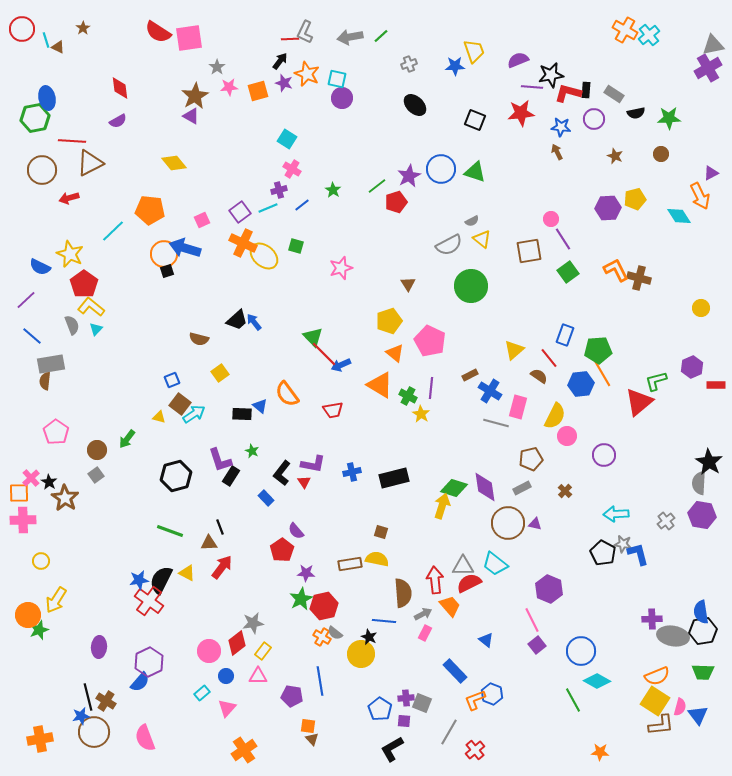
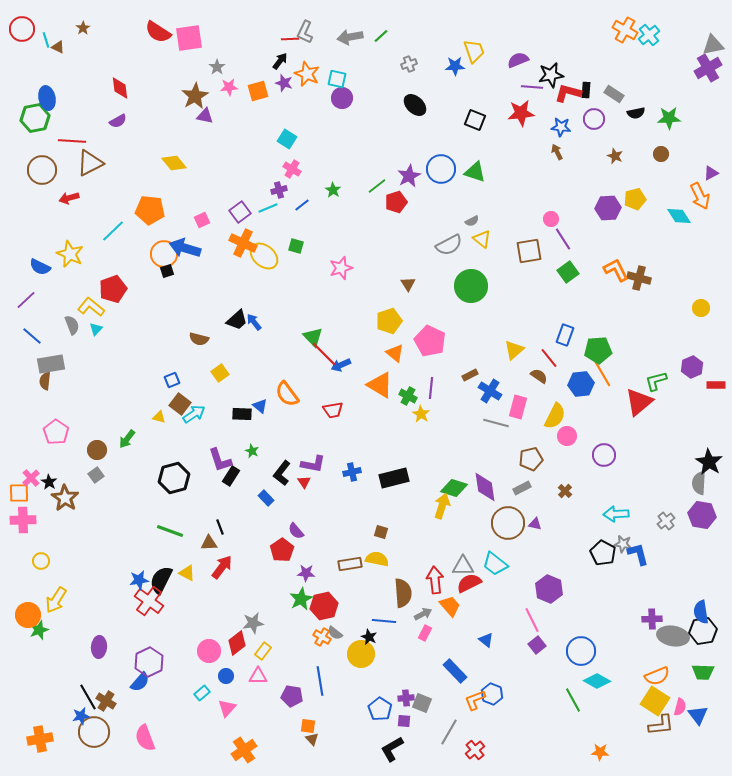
purple triangle at (191, 116): moved 14 px right; rotated 18 degrees counterclockwise
red pentagon at (84, 284): moved 29 px right, 5 px down; rotated 16 degrees clockwise
black hexagon at (176, 476): moved 2 px left, 2 px down
black line at (88, 697): rotated 16 degrees counterclockwise
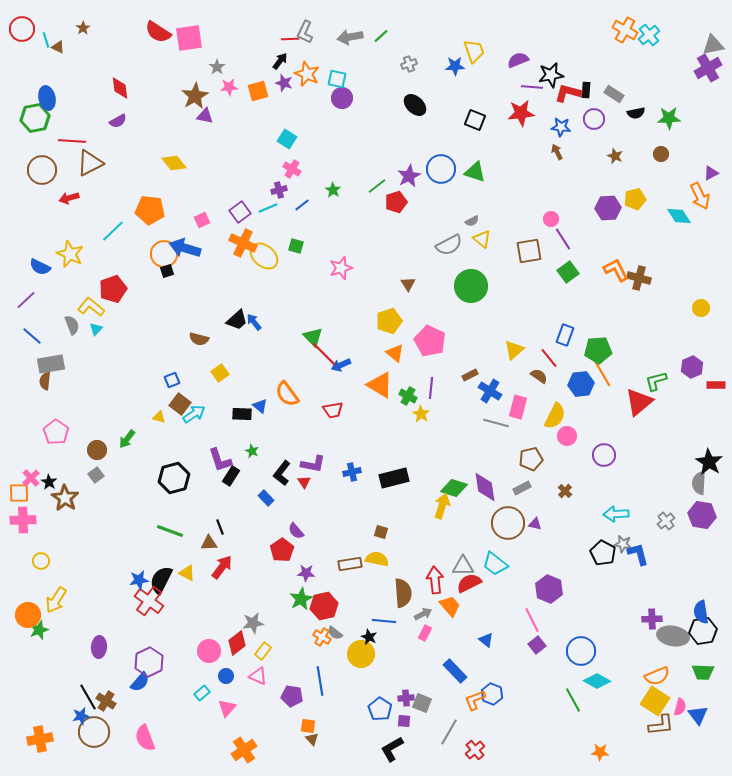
pink triangle at (258, 676): rotated 24 degrees clockwise
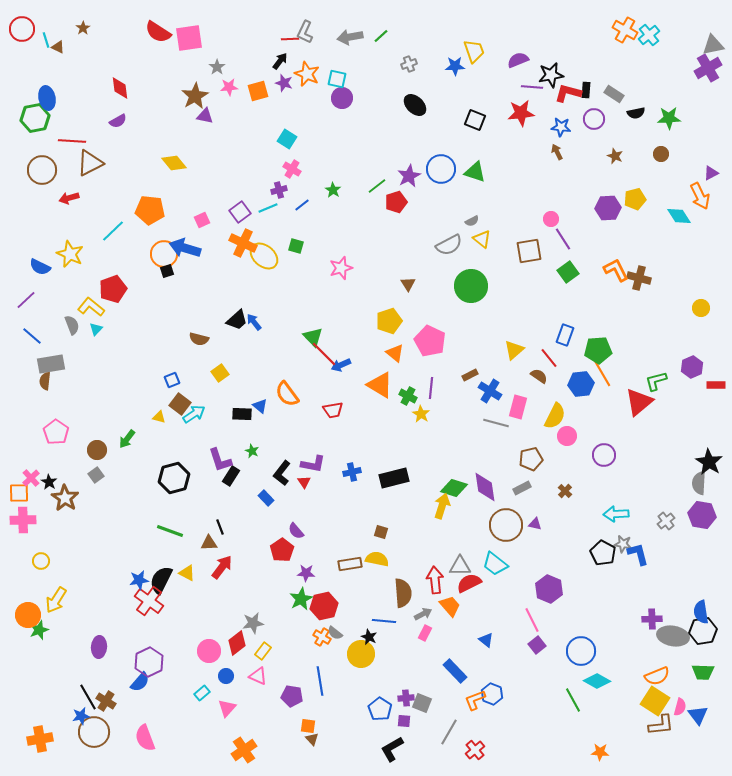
brown circle at (508, 523): moved 2 px left, 2 px down
gray triangle at (463, 566): moved 3 px left
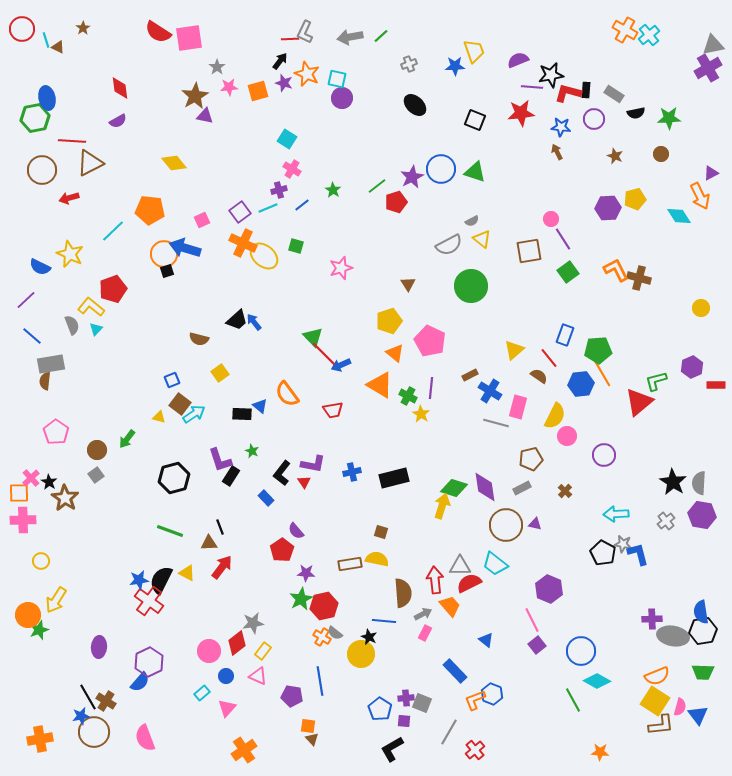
purple star at (409, 176): moved 3 px right, 1 px down
black star at (709, 462): moved 36 px left, 20 px down
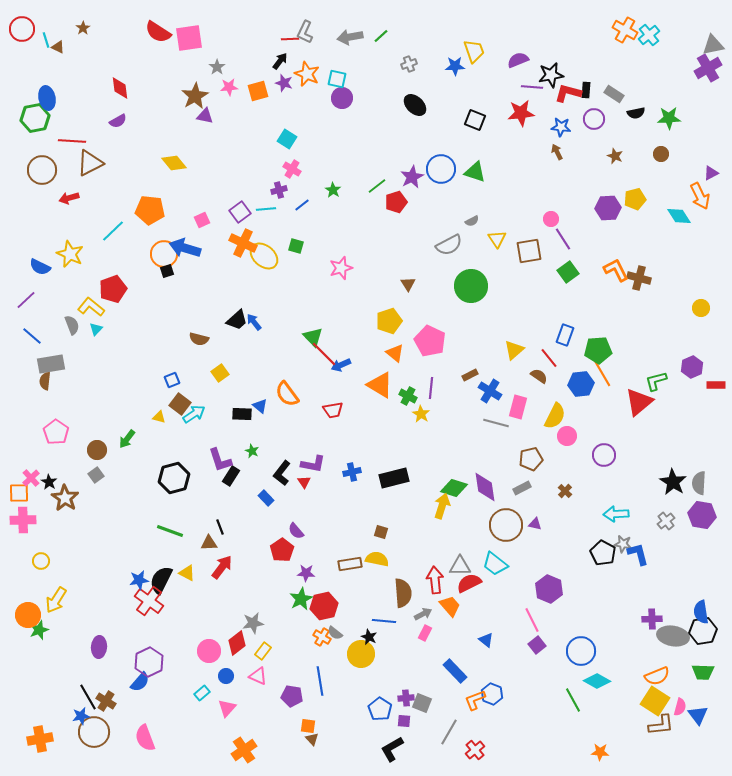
cyan line at (268, 208): moved 2 px left, 1 px down; rotated 18 degrees clockwise
yellow triangle at (482, 239): moved 15 px right; rotated 18 degrees clockwise
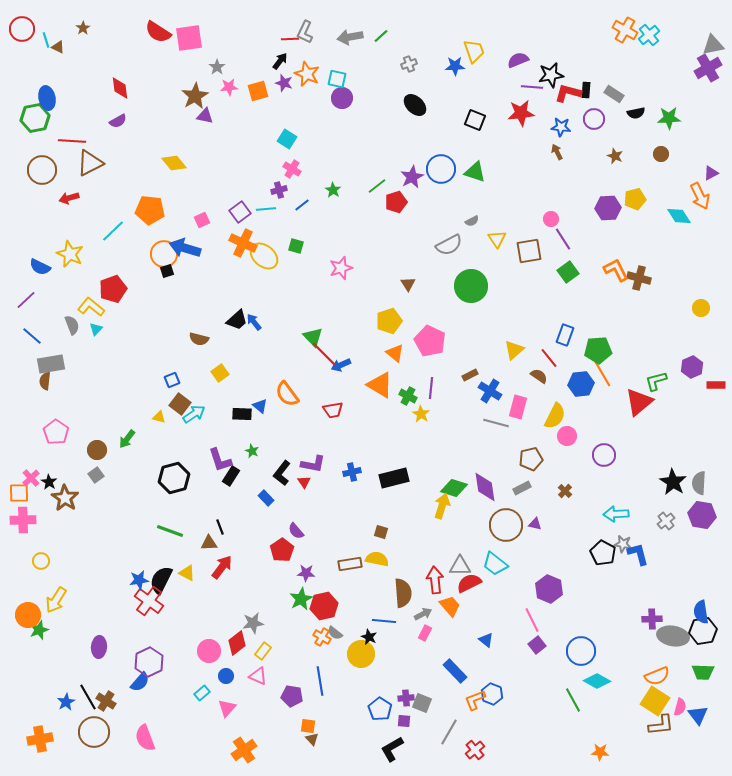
blue star at (81, 716): moved 15 px left, 14 px up; rotated 18 degrees counterclockwise
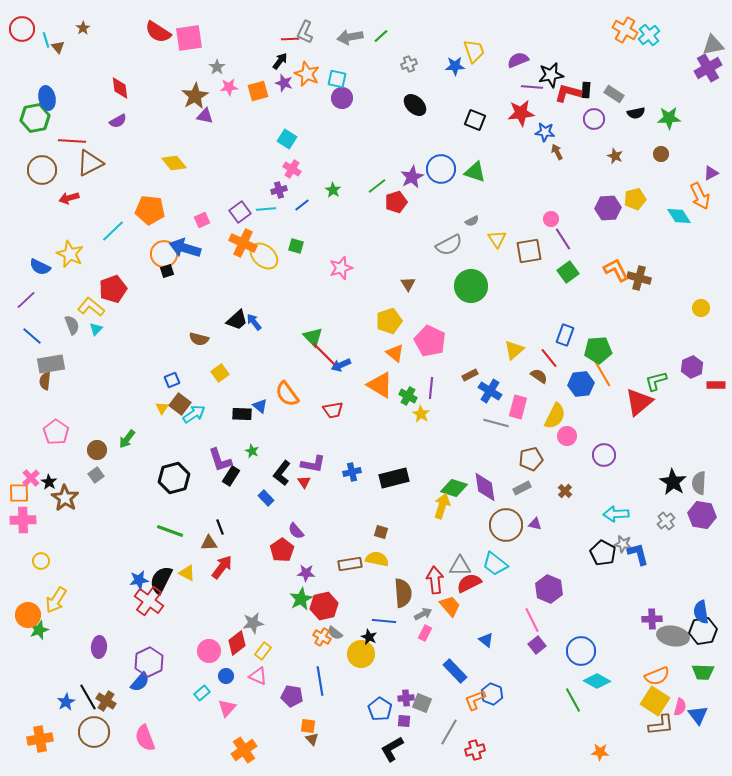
brown triangle at (58, 47): rotated 24 degrees clockwise
blue star at (561, 127): moved 16 px left, 5 px down
yellow triangle at (159, 417): moved 3 px right, 9 px up; rotated 48 degrees clockwise
red cross at (475, 750): rotated 24 degrees clockwise
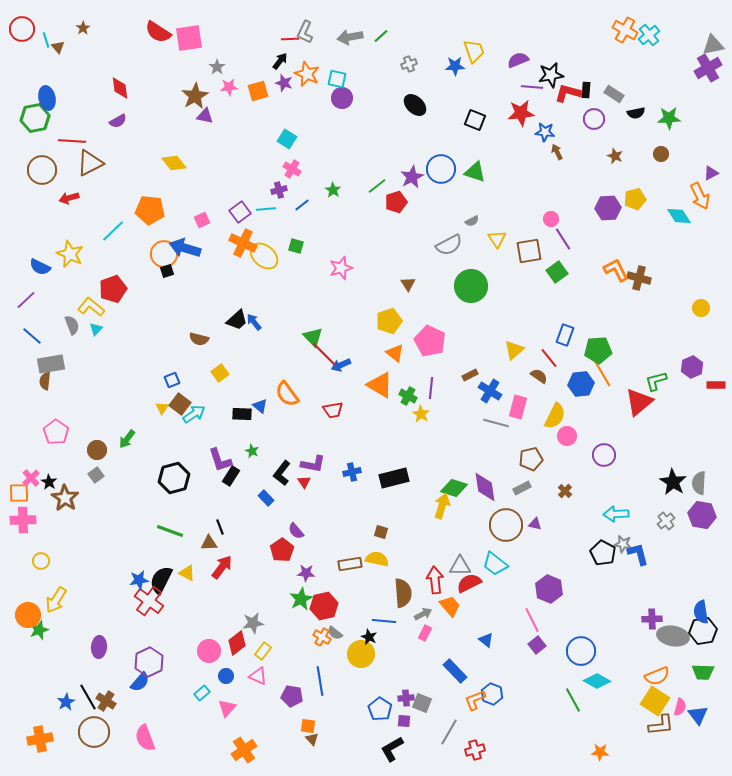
green square at (568, 272): moved 11 px left
